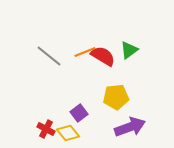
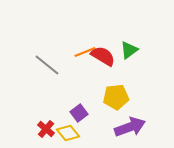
gray line: moved 2 px left, 9 px down
red cross: rotated 12 degrees clockwise
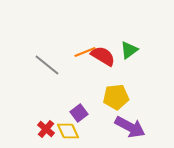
purple arrow: rotated 48 degrees clockwise
yellow diamond: moved 2 px up; rotated 15 degrees clockwise
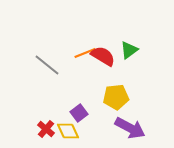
orange line: moved 1 px down
purple arrow: moved 1 px down
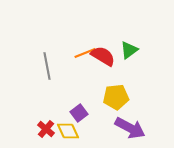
gray line: moved 1 px down; rotated 40 degrees clockwise
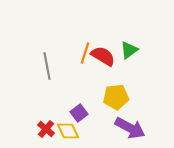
orange line: rotated 50 degrees counterclockwise
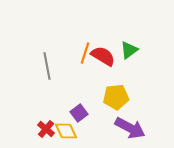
yellow diamond: moved 2 px left
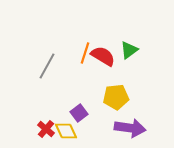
gray line: rotated 40 degrees clockwise
purple arrow: rotated 20 degrees counterclockwise
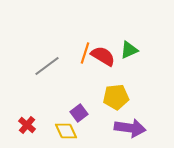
green triangle: rotated 12 degrees clockwise
gray line: rotated 24 degrees clockwise
red cross: moved 19 px left, 4 px up
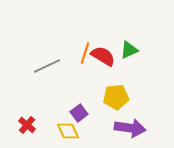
gray line: rotated 12 degrees clockwise
yellow diamond: moved 2 px right
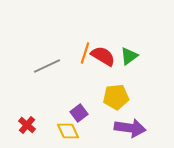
green triangle: moved 6 px down; rotated 12 degrees counterclockwise
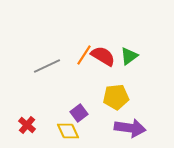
orange line: moved 1 px left, 2 px down; rotated 15 degrees clockwise
